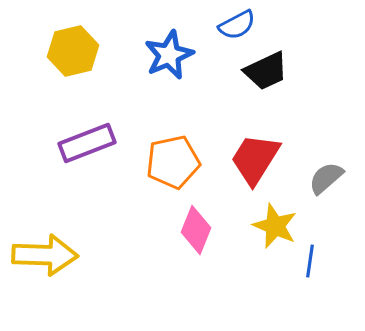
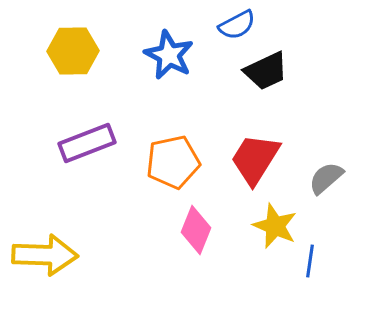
yellow hexagon: rotated 12 degrees clockwise
blue star: rotated 21 degrees counterclockwise
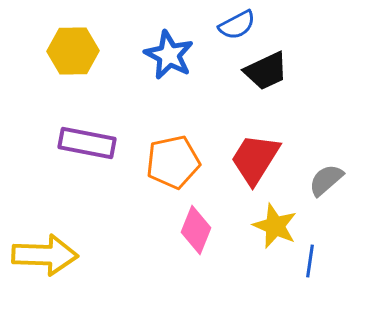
purple rectangle: rotated 32 degrees clockwise
gray semicircle: moved 2 px down
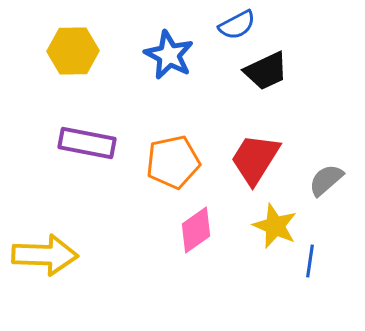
pink diamond: rotated 33 degrees clockwise
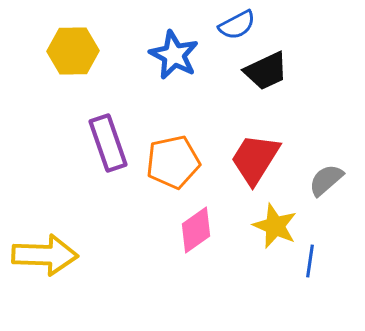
blue star: moved 5 px right
purple rectangle: moved 21 px right; rotated 60 degrees clockwise
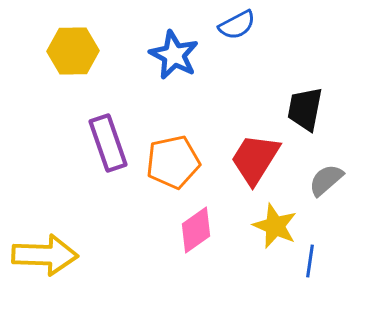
black trapezoid: moved 39 px right, 38 px down; rotated 126 degrees clockwise
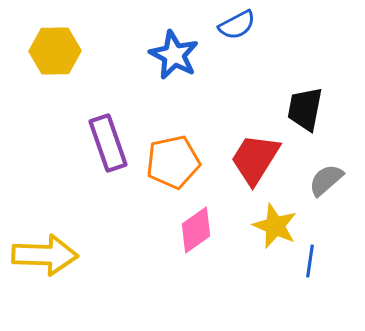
yellow hexagon: moved 18 px left
